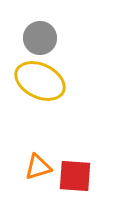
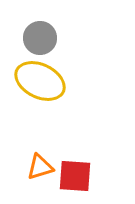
orange triangle: moved 2 px right
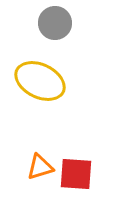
gray circle: moved 15 px right, 15 px up
red square: moved 1 px right, 2 px up
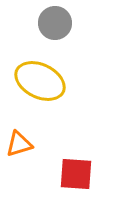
orange triangle: moved 21 px left, 23 px up
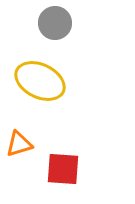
red square: moved 13 px left, 5 px up
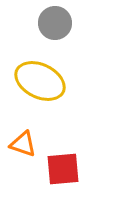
orange triangle: moved 4 px right; rotated 36 degrees clockwise
red square: rotated 9 degrees counterclockwise
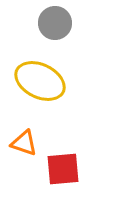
orange triangle: moved 1 px right, 1 px up
